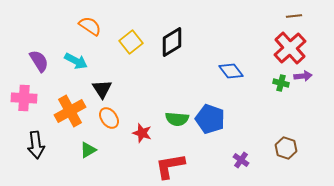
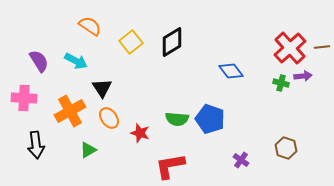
brown line: moved 28 px right, 31 px down
black triangle: moved 1 px up
red star: moved 2 px left
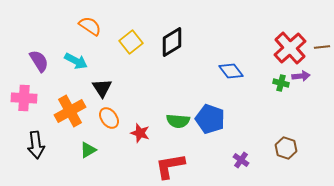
purple arrow: moved 2 px left
green semicircle: moved 1 px right, 2 px down
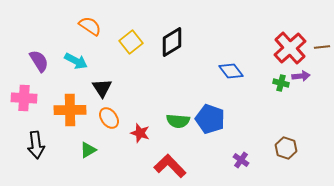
orange cross: moved 1 px up; rotated 28 degrees clockwise
red L-shape: rotated 56 degrees clockwise
